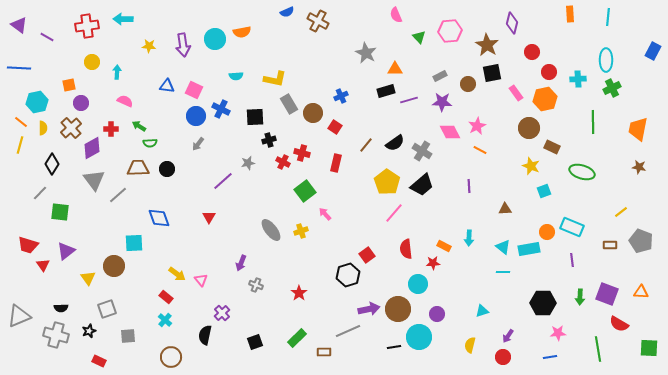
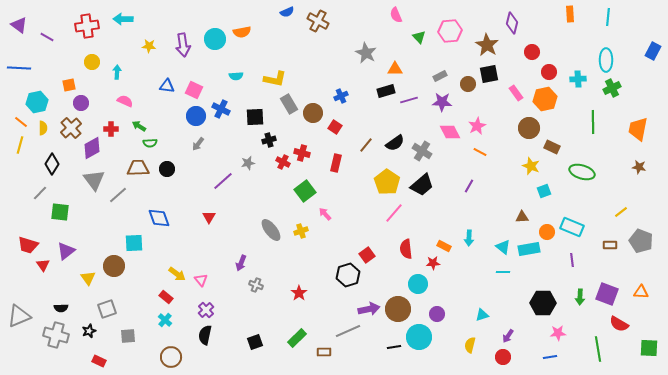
black square at (492, 73): moved 3 px left, 1 px down
orange line at (480, 150): moved 2 px down
purple line at (469, 186): rotated 32 degrees clockwise
brown triangle at (505, 209): moved 17 px right, 8 px down
cyan triangle at (482, 311): moved 4 px down
purple cross at (222, 313): moved 16 px left, 3 px up
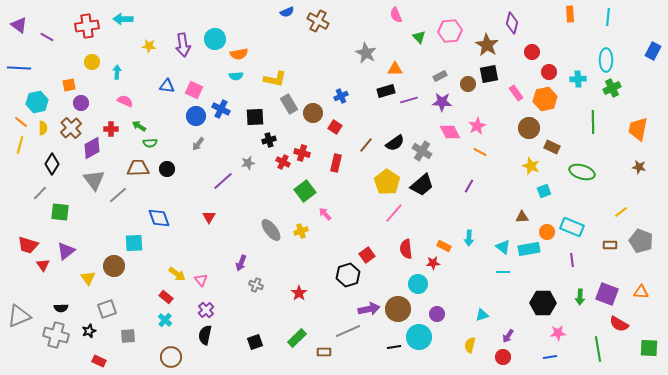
orange semicircle at (242, 32): moved 3 px left, 22 px down
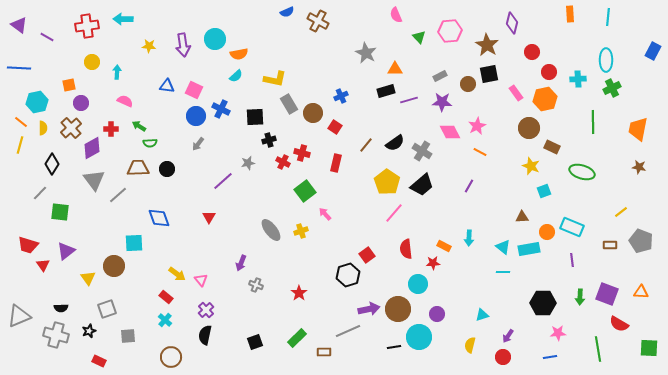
cyan semicircle at (236, 76): rotated 40 degrees counterclockwise
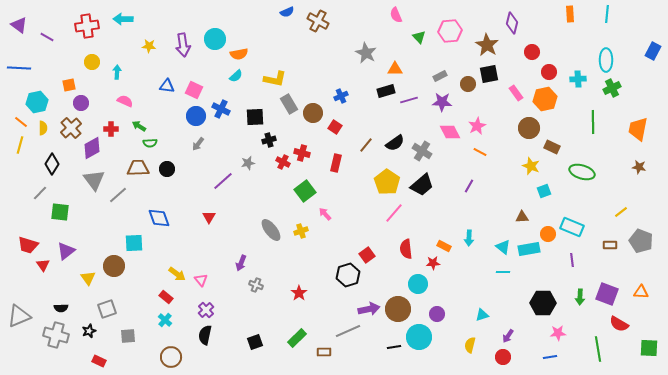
cyan line at (608, 17): moved 1 px left, 3 px up
orange circle at (547, 232): moved 1 px right, 2 px down
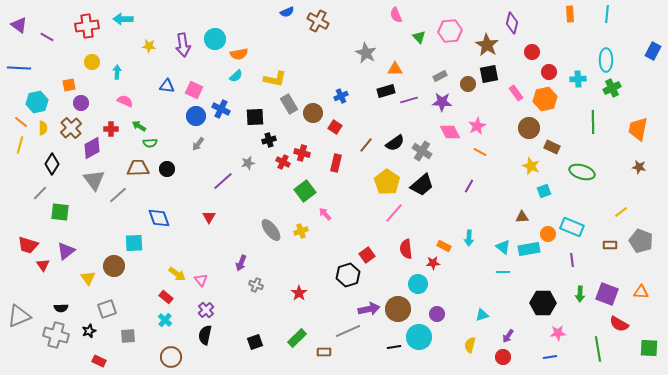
green arrow at (580, 297): moved 3 px up
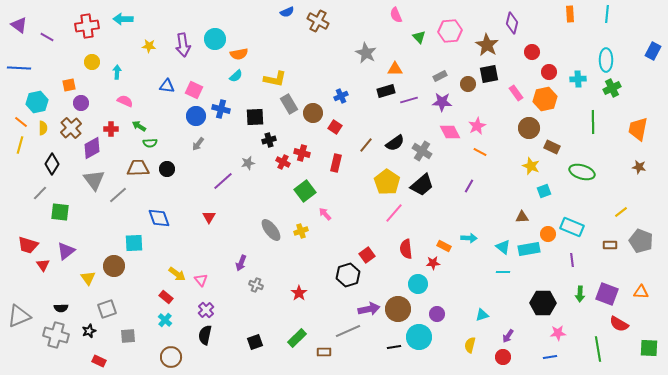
blue cross at (221, 109): rotated 12 degrees counterclockwise
cyan arrow at (469, 238): rotated 91 degrees counterclockwise
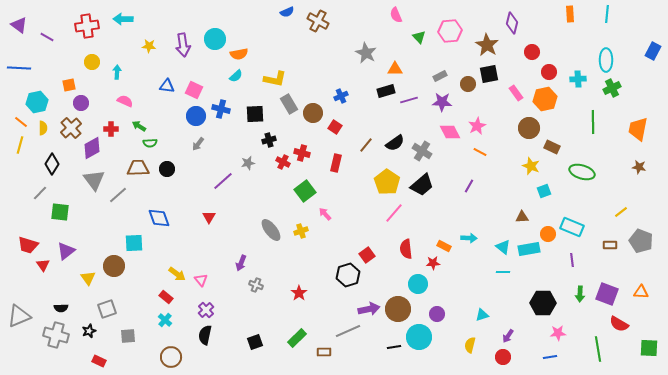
black square at (255, 117): moved 3 px up
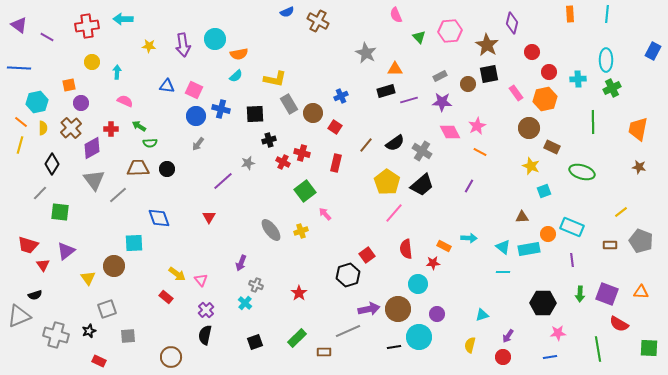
black semicircle at (61, 308): moved 26 px left, 13 px up; rotated 16 degrees counterclockwise
cyan cross at (165, 320): moved 80 px right, 17 px up
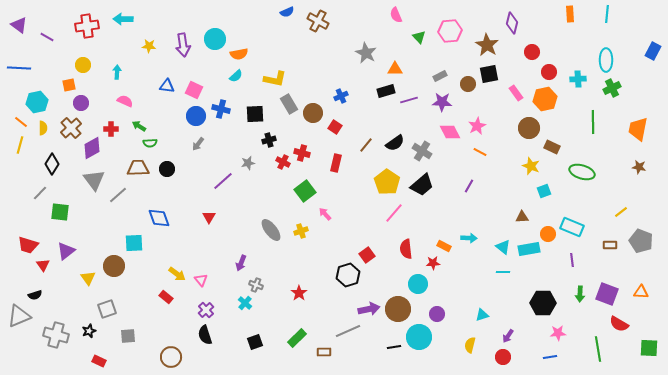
yellow circle at (92, 62): moved 9 px left, 3 px down
black semicircle at (205, 335): rotated 30 degrees counterclockwise
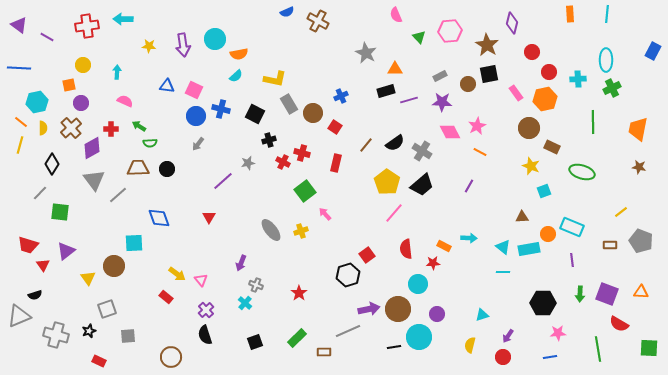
black square at (255, 114): rotated 30 degrees clockwise
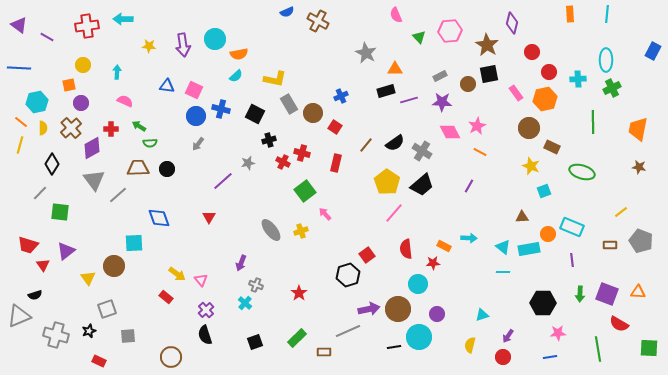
orange triangle at (641, 292): moved 3 px left
